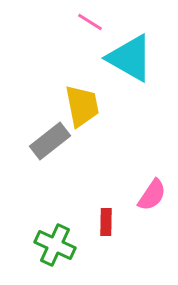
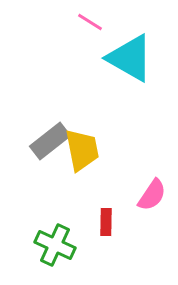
yellow trapezoid: moved 44 px down
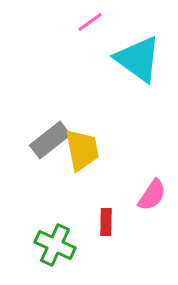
pink line: rotated 68 degrees counterclockwise
cyan triangle: moved 8 px right, 1 px down; rotated 6 degrees clockwise
gray rectangle: moved 1 px up
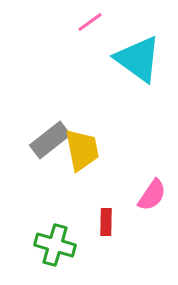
green cross: rotated 9 degrees counterclockwise
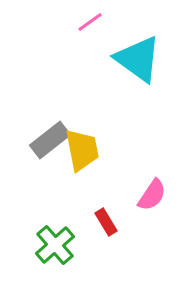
red rectangle: rotated 32 degrees counterclockwise
green cross: rotated 33 degrees clockwise
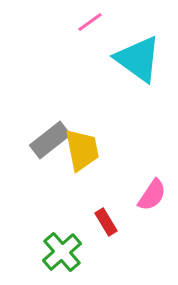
green cross: moved 7 px right, 7 px down
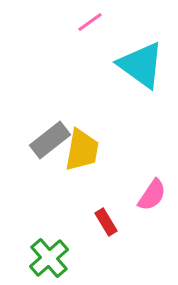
cyan triangle: moved 3 px right, 6 px down
yellow trapezoid: rotated 21 degrees clockwise
green cross: moved 13 px left, 6 px down
